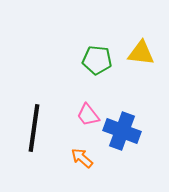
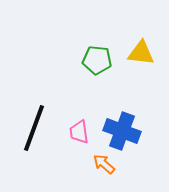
pink trapezoid: moved 9 px left, 17 px down; rotated 30 degrees clockwise
black line: rotated 12 degrees clockwise
orange arrow: moved 22 px right, 6 px down
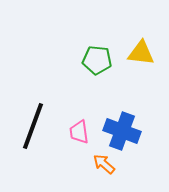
black line: moved 1 px left, 2 px up
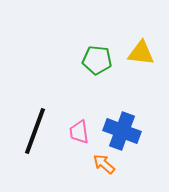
black line: moved 2 px right, 5 px down
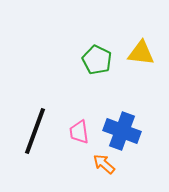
green pentagon: rotated 20 degrees clockwise
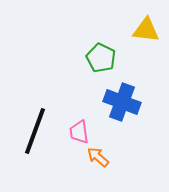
yellow triangle: moved 5 px right, 23 px up
green pentagon: moved 4 px right, 2 px up
blue cross: moved 29 px up
orange arrow: moved 6 px left, 7 px up
